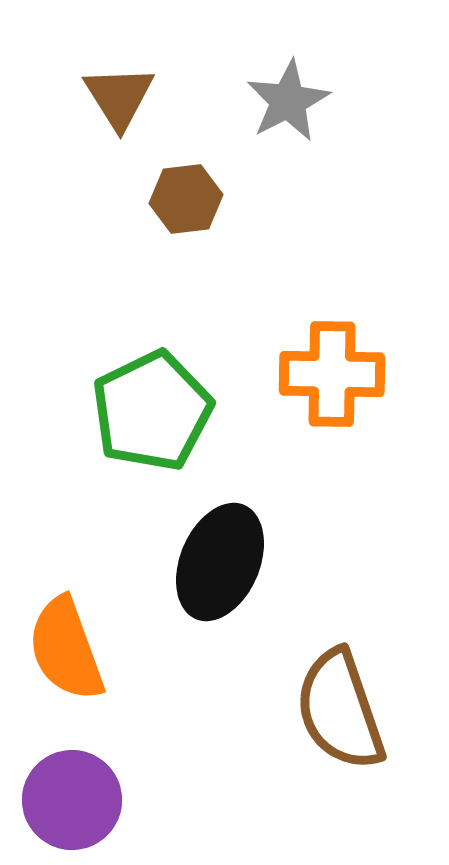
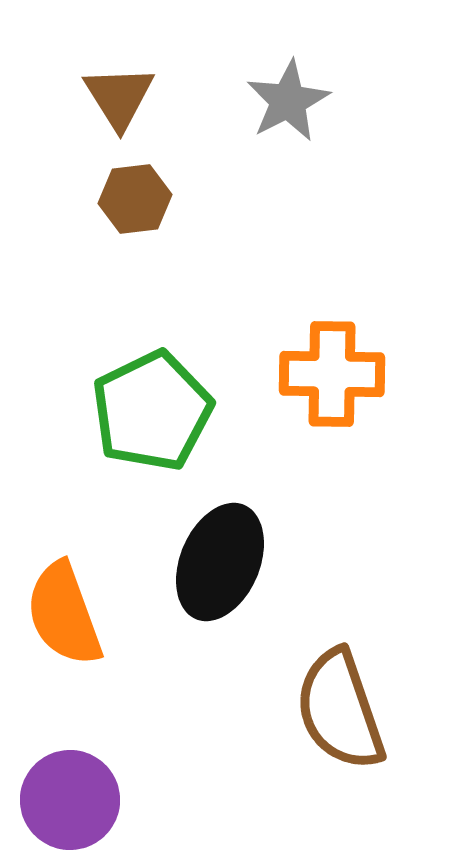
brown hexagon: moved 51 px left
orange semicircle: moved 2 px left, 35 px up
purple circle: moved 2 px left
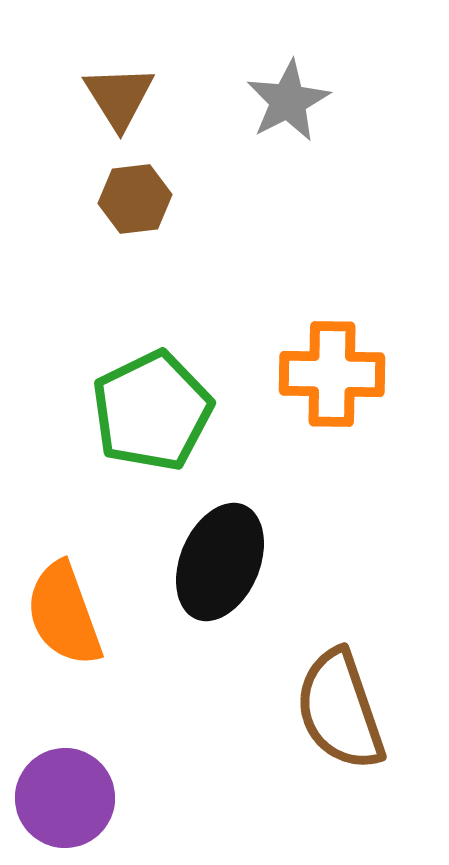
purple circle: moved 5 px left, 2 px up
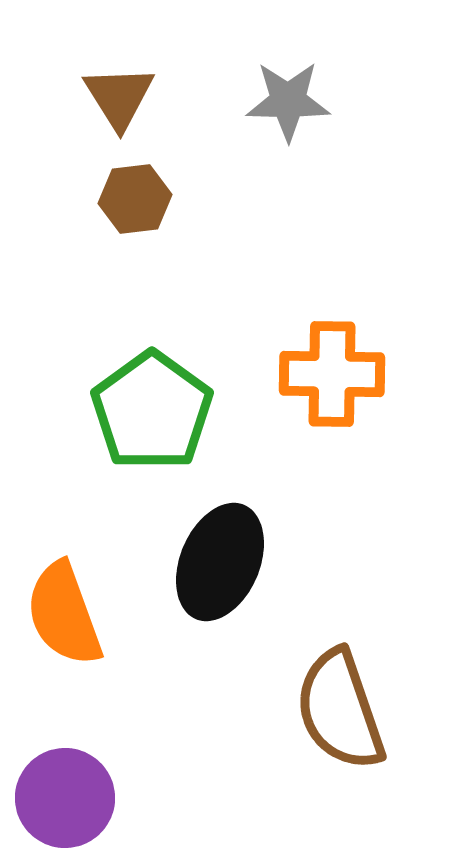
gray star: rotated 28 degrees clockwise
green pentagon: rotated 10 degrees counterclockwise
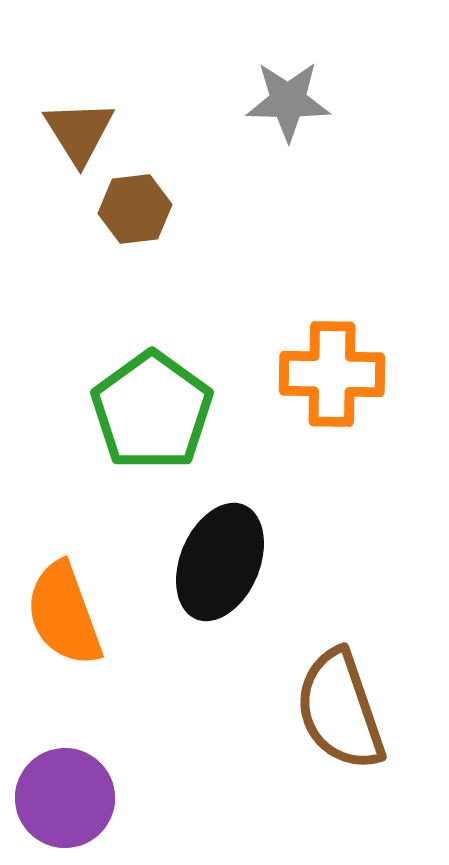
brown triangle: moved 40 px left, 35 px down
brown hexagon: moved 10 px down
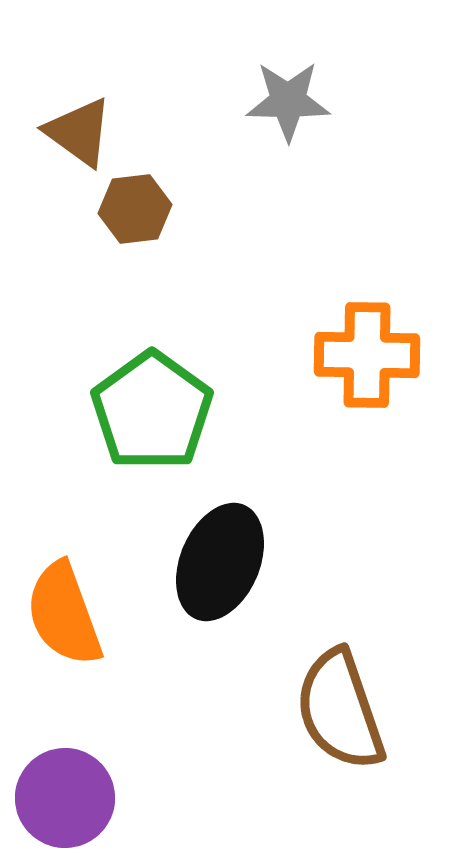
brown triangle: rotated 22 degrees counterclockwise
orange cross: moved 35 px right, 19 px up
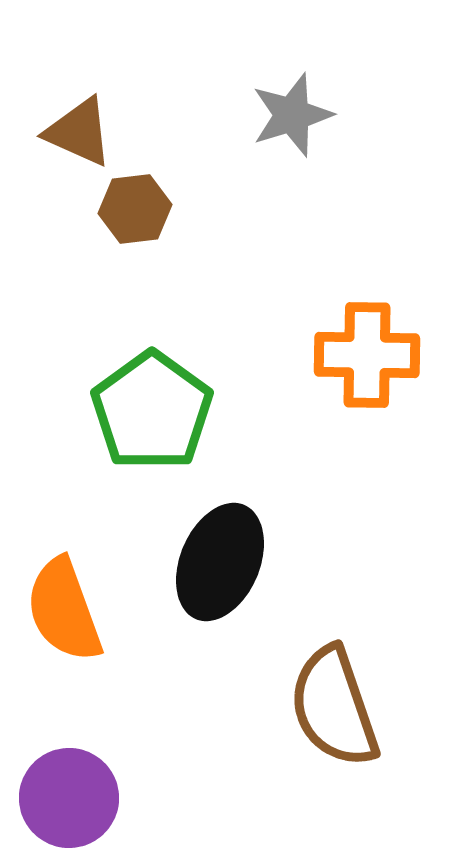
gray star: moved 4 px right, 14 px down; rotated 18 degrees counterclockwise
brown triangle: rotated 12 degrees counterclockwise
orange semicircle: moved 4 px up
brown semicircle: moved 6 px left, 3 px up
purple circle: moved 4 px right
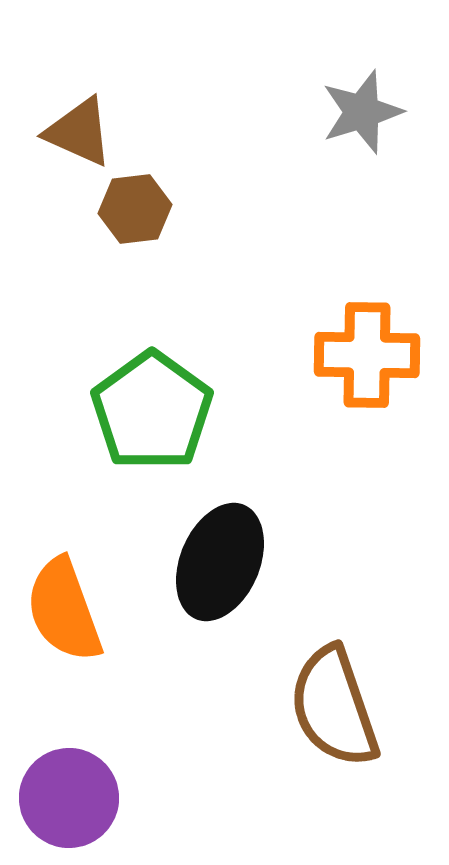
gray star: moved 70 px right, 3 px up
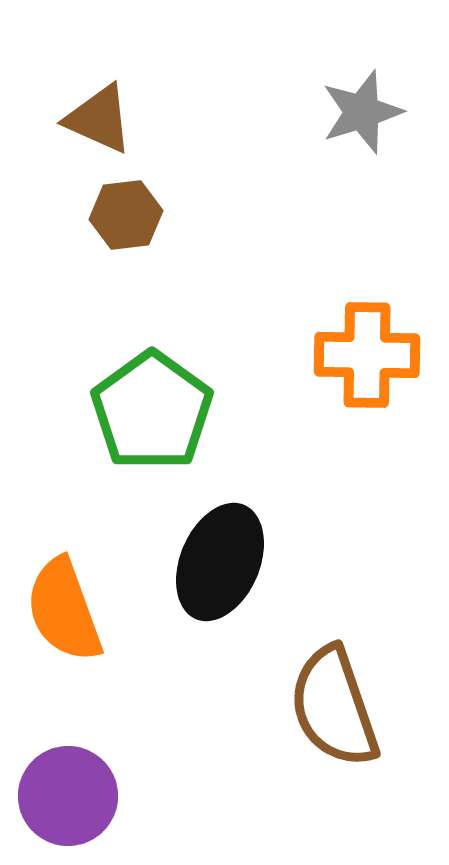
brown triangle: moved 20 px right, 13 px up
brown hexagon: moved 9 px left, 6 px down
purple circle: moved 1 px left, 2 px up
